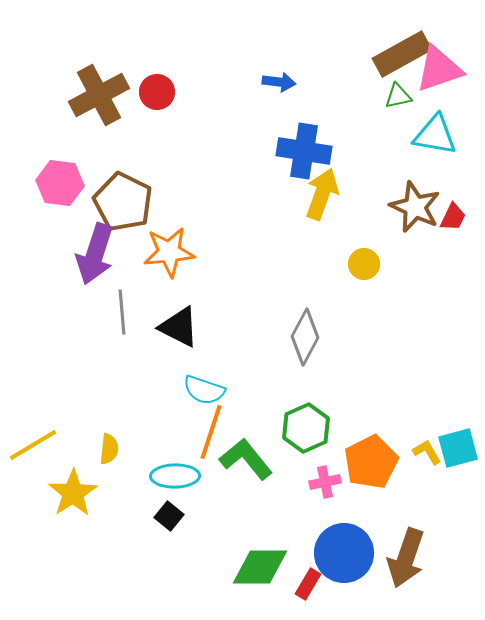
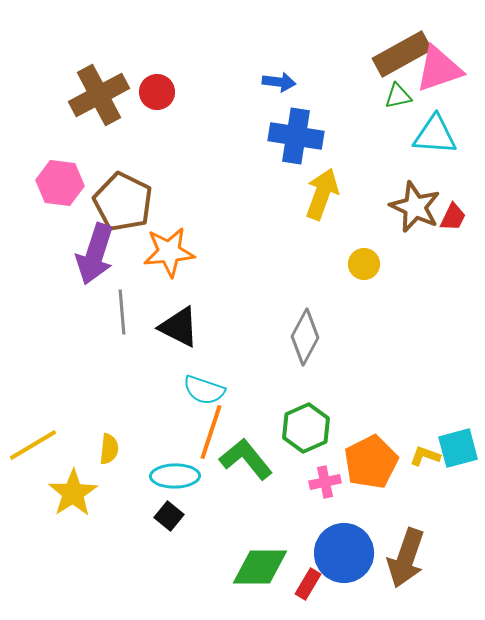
cyan triangle: rotated 6 degrees counterclockwise
blue cross: moved 8 px left, 15 px up
yellow L-shape: moved 2 px left, 4 px down; rotated 40 degrees counterclockwise
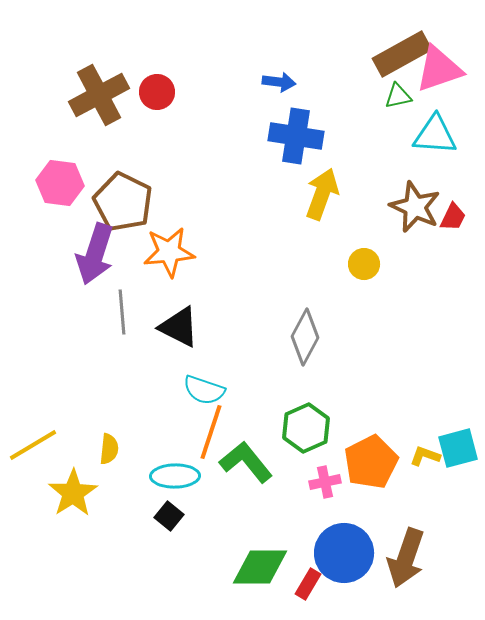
green L-shape: moved 3 px down
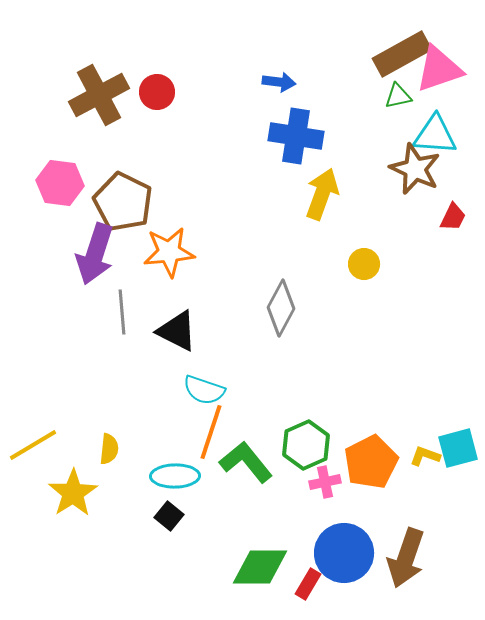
brown star: moved 38 px up
black triangle: moved 2 px left, 4 px down
gray diamond: moved 24 px left, 29 px up
green hexagon: moved 17 px down
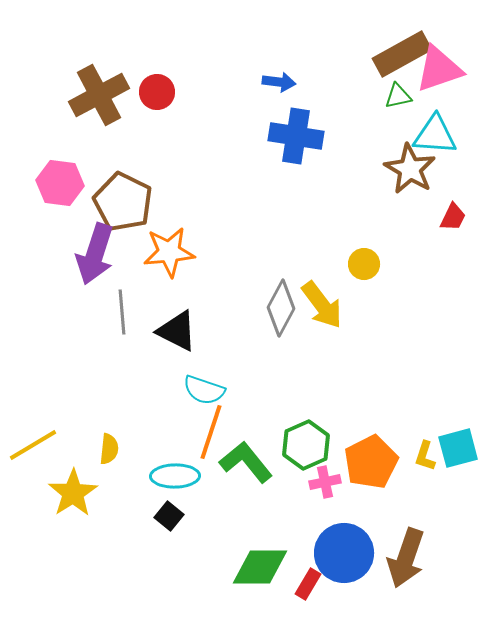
brown star: moved 5 px left; rotated 6 degrees clockwise
yellow arrow: moved 111 px down; rotated 123 degrees clockwise
yellow L-shape: rotated 92 degrees counterclockwise
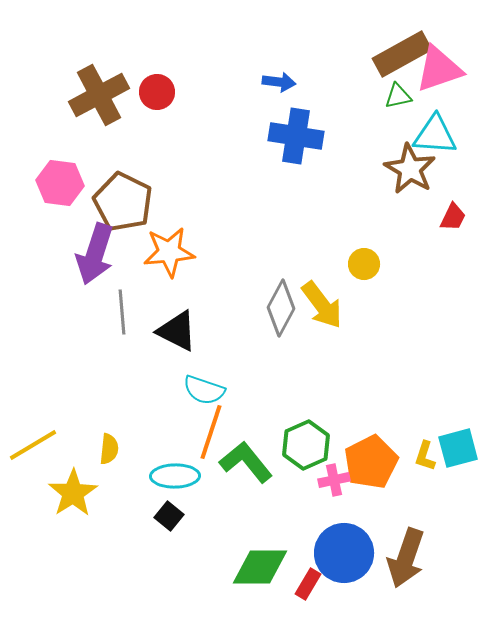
pink cross: moved 9 px right, 2 px up
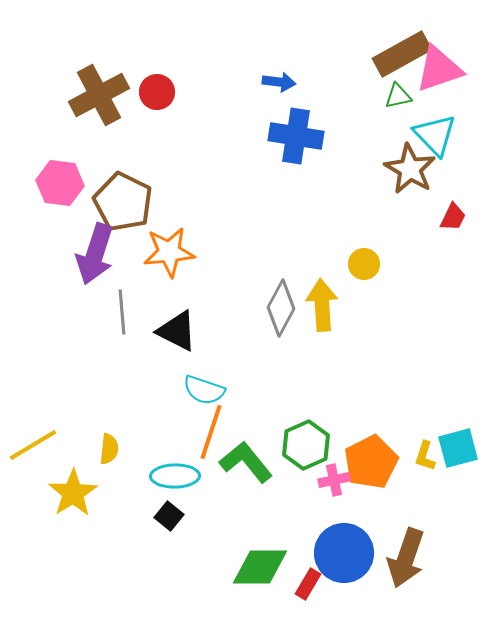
cyan triangle: rotated 42 degrees clockwise
yellow arrow: rotated 147 degrees counterclockwise
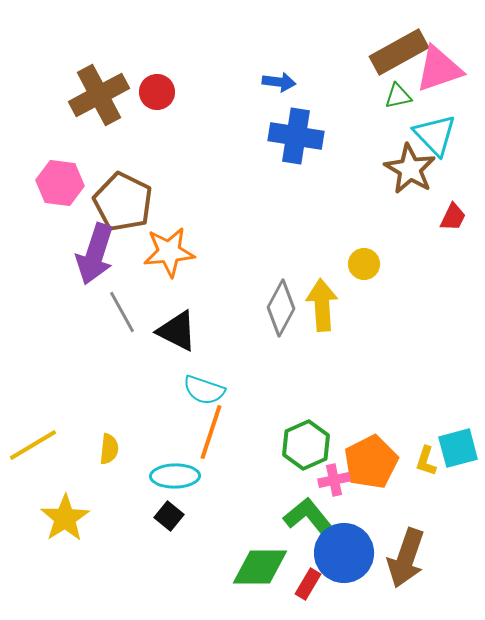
brown rectangle: moved 3 px left, 2 px up
gray line: rotated 24 degrees counterclockwise
yellow L-shape: moved 1 px right, 5 px down
green L-shape: moved 64 px right, 56 px down
yellow star: moved 8 px left, 25 px down
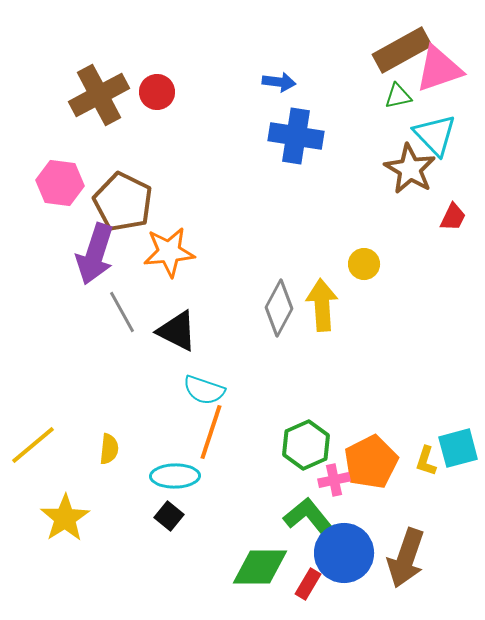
brown rectangle: moved 3 px right, 2 px up
gray diamond: moved 2 px left
yellow line: rotated 9 degrees counterclockwise
